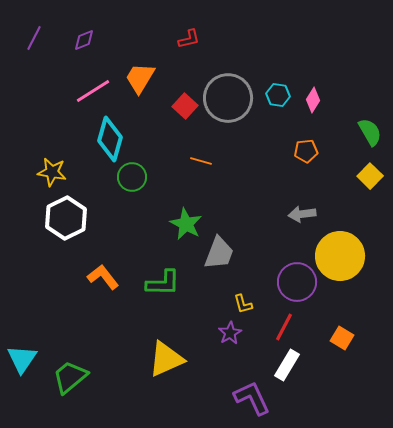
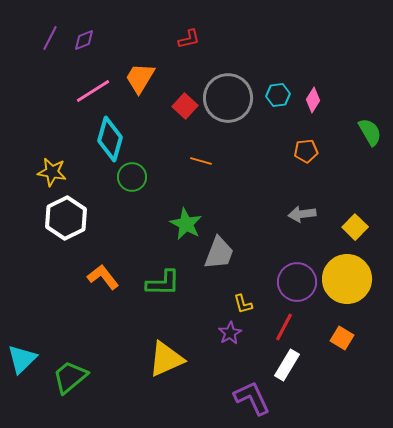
purple line: moved 16 px right
cyan hexagon: rotated 15 degrees counterclockwise
yellow square: moved 15 px left, 51 px down
yellow circle: moved 7 px right, 23 px down
cyan triangle: rotated 12 degrees clockwise
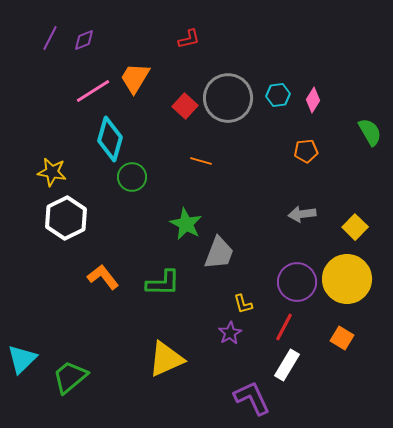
orange trapezoid: moved 5 px left
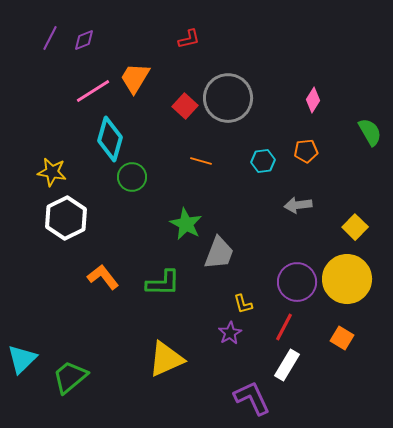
cyan hexagon: moved 15 px left, 66 px down
gray arrow: moved 4 px left, 9 px up
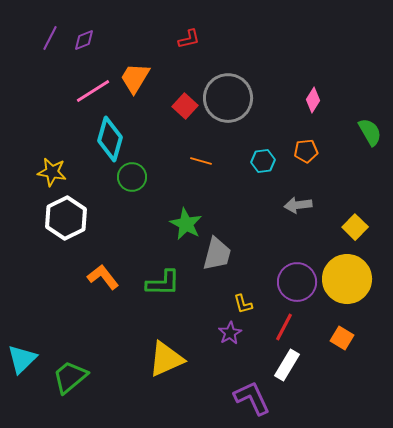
gray trapezoid: moved 2 px left, 1 px down; rotated 6 degrees counterclockwise
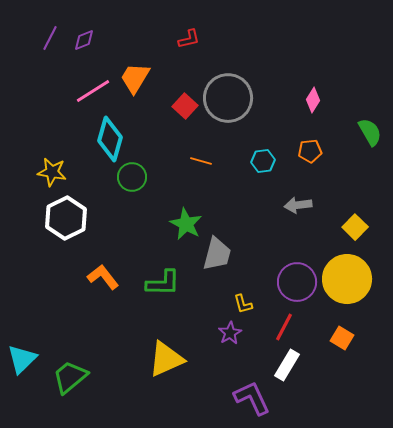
orange pentagon: moved 4 px right
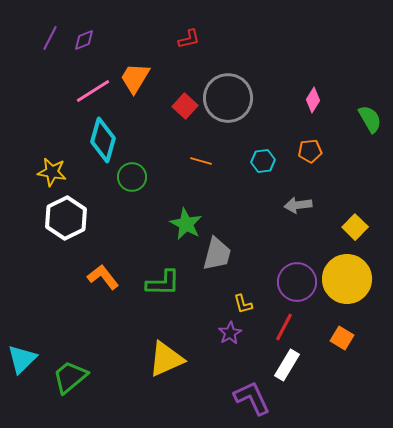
green semicircle: moved 13 px up
cyan diamond: moved 7 px left, 1 px down
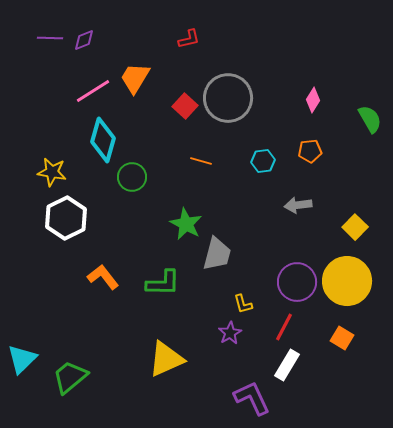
purple line: rotated 65 degrees clockwise
yellow circle: moved 2 px down
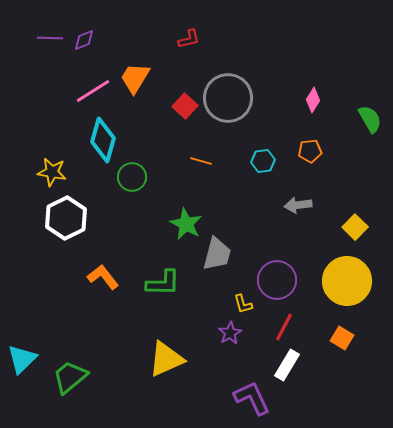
purple circle: moved 20 px left, 2 px up
